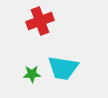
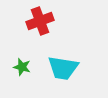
green star: moved 10 px left, 7 px up; rotated 18 degrees clockwise
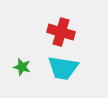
red cross: moved 21 px right, 11 px down; rotated 36 degrees clockwise
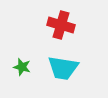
red cross: moved 7 px up
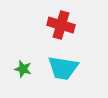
green star: moved 1 px right, 2 px down
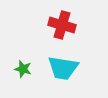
red cross: moved 1 px right
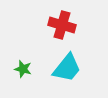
cyan trapezoid: moved 4 px right; rotated 60 degrees counterclockwise
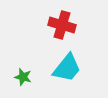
green star: moved 8 px down
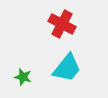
red cross: moved 1 px up; rotated 12 degrees clockwise
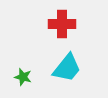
red cross: rotated 28 degrees counterclockwise
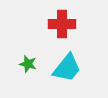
green star: moved 5 px right, 13 px up
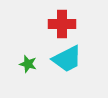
cyan trapezoid: moved 9 px up; rotated 24 degrees clockwise
